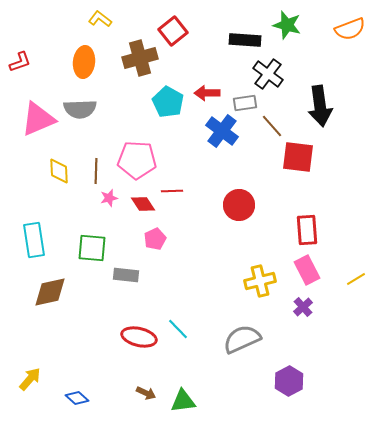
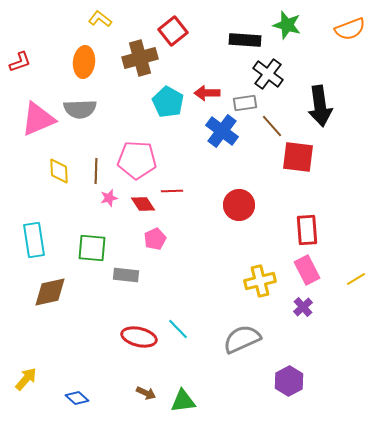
yellow arrow at (30, 379): moved 4 px left
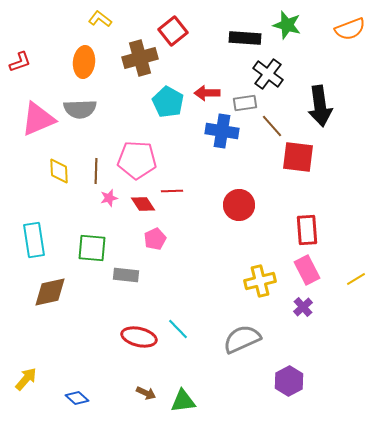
black rectangle at (245, 40): moved 2 px up
blue cross at (222, 131): rotated 28 degrees counterclockwise
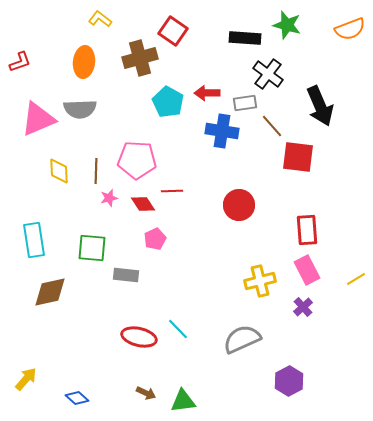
red square at (173, 31): rotated 16 degrees counterclockwise
black arrow at (320, 106): rotated 15 degrees counterclockwise
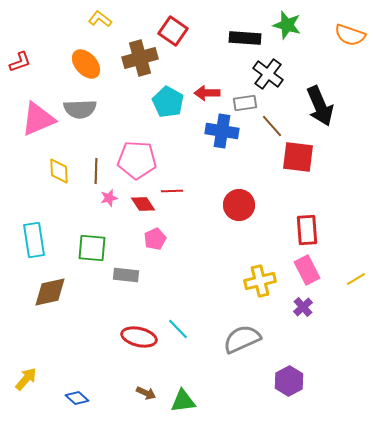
orange semicircle at (350, 29): moved 6 px down; rotated 40 degrees clockwise
orange ellipse at (84, 62): moved 2 px right, 2 px down; rotated 48 degrees counterclockwise
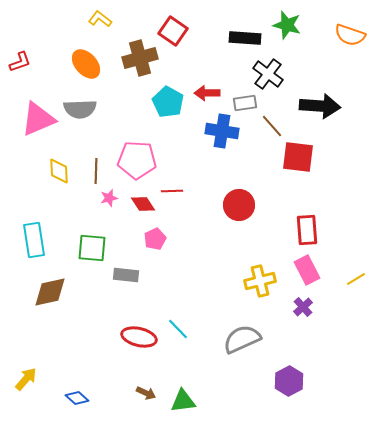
black arrow at (320, 106): rotated 63 degrees counterclockwise
